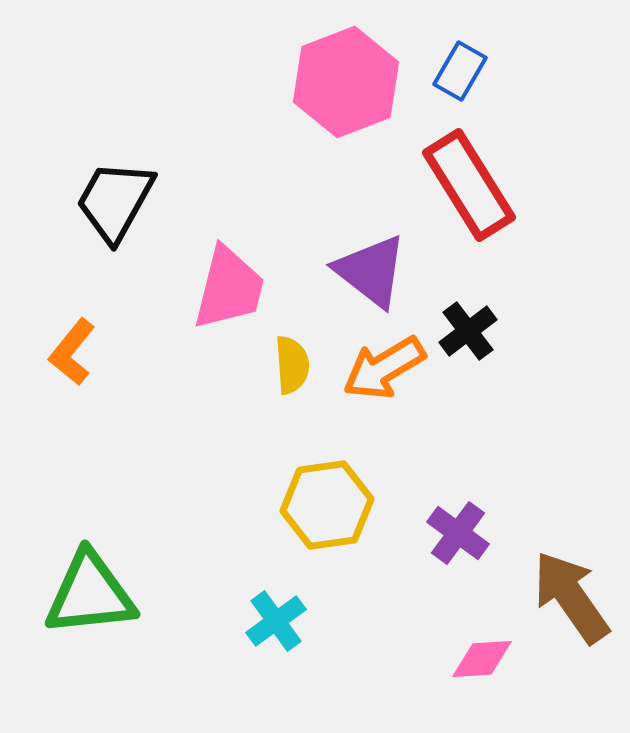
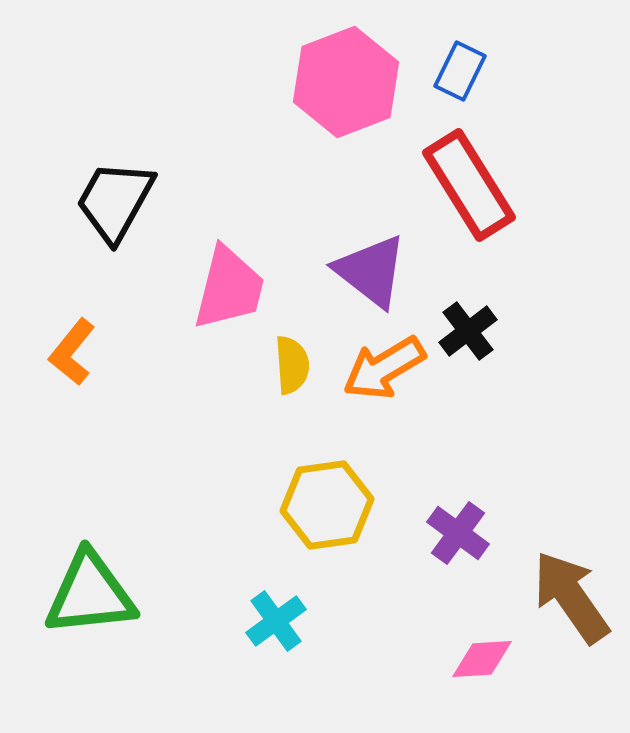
blue rectangle: rotated 4 degrees counterclockwise
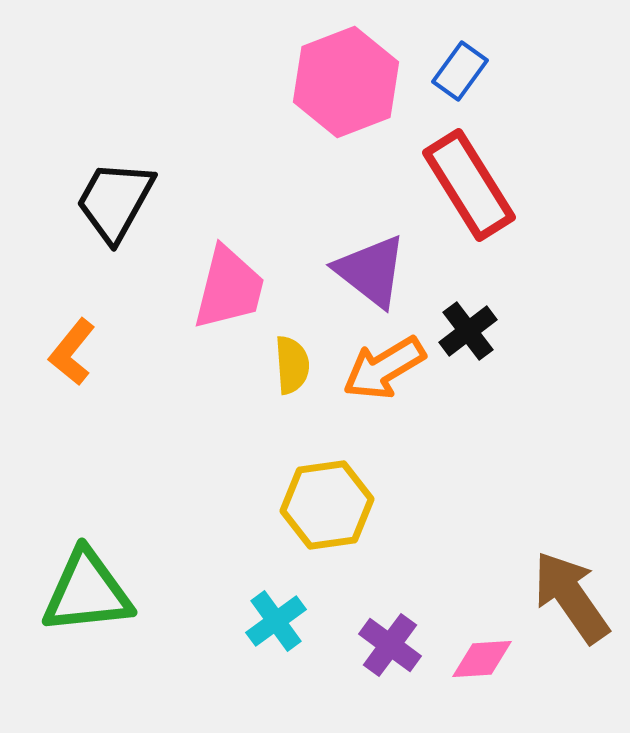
blue rectangle: rotated 10 degrees clockwise
purple cross: moved 68 px left, 112 px down
green triangle: moved 3 px left, 2 px up
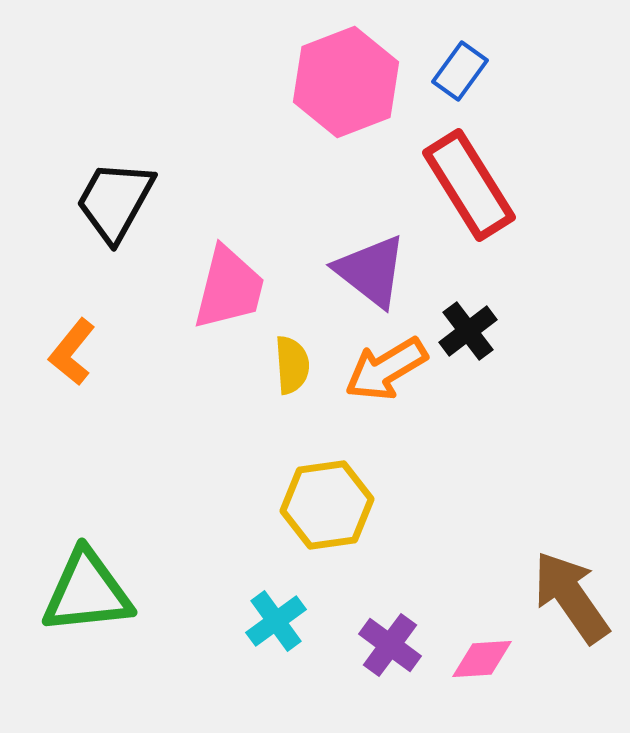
orange arrow: moved 2 px right, 1 px down
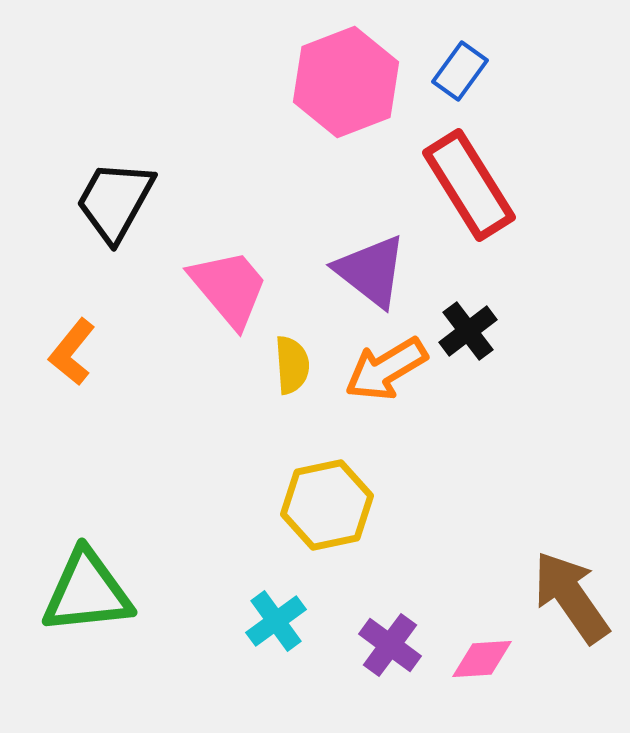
pink trapezoid: rotated 54 degrees counterclockwise
yellow hexagon: rotated 4 degrees counterclockwise
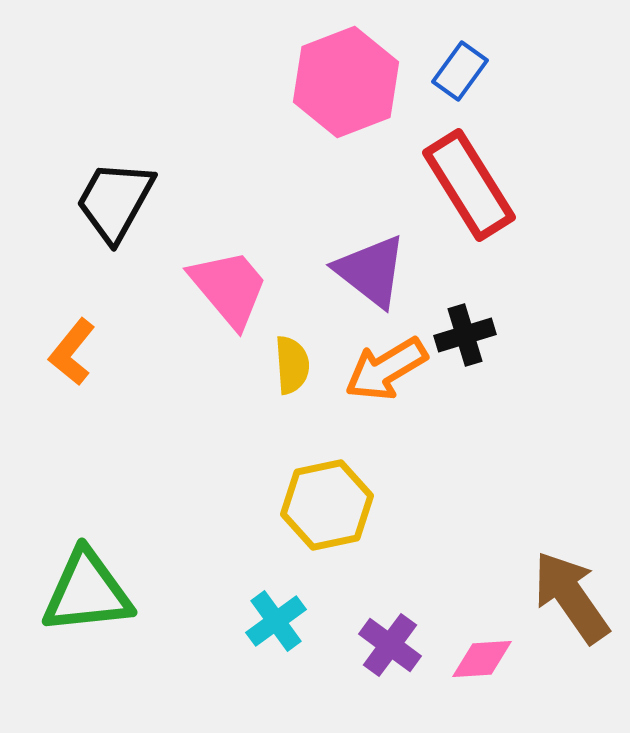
black cross: moved 3 px left, 4 px down; rotated 20 degrees clockwise
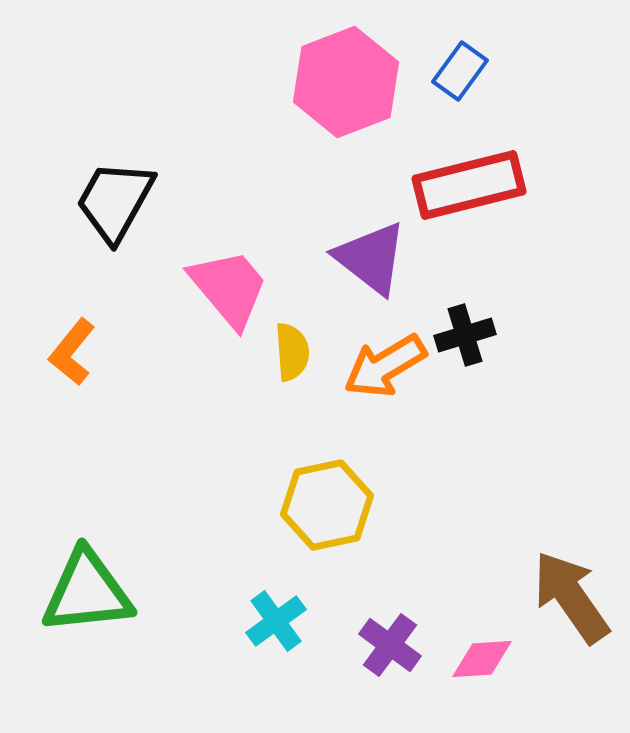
red rectangle: rotated 72 degrees counterclockwise
purple triangle: moved 13 px up
yellow semicircle: moved 13 px up
orange arrow: moved 1 px left, 3 px up
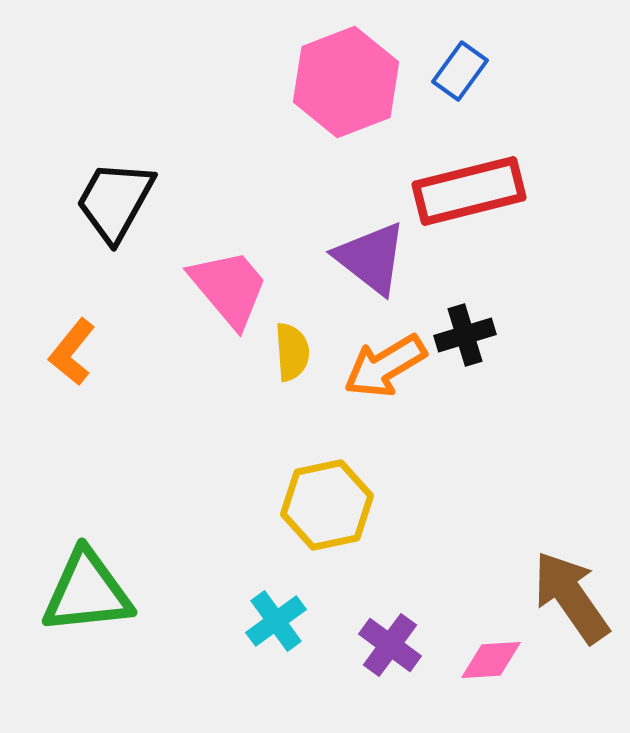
red rectangle: moved 6 px down
pink diamond: moved 9 px right, 1 px down
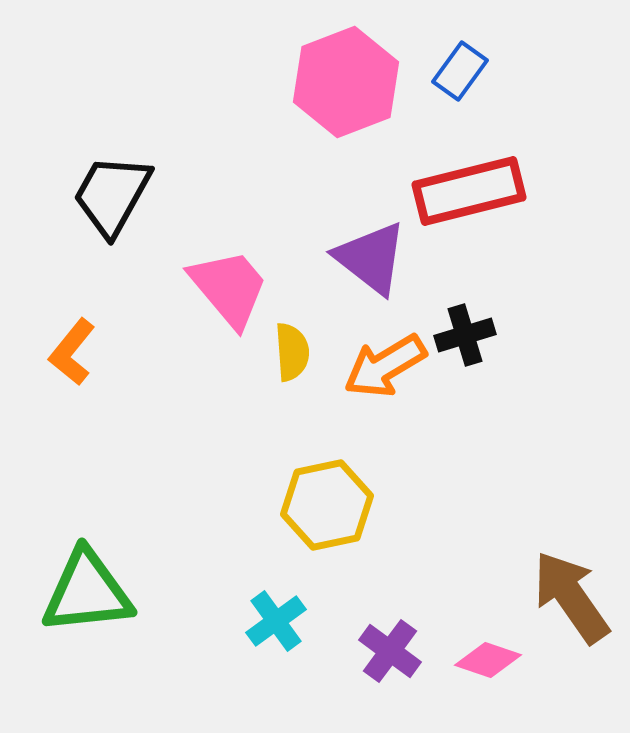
black trapezoid: moved 3 px left, 6 px up
purple cross: moved 6 px down
pink diamond: moved 3 px left; rotated 22 degrees clockwise
